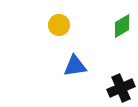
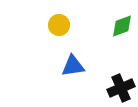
green diamond: rotated 10 degrees clockwise
blue triangle: moved 2 px left
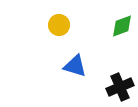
blue triangle: moved 2 px right; rotated 25 degrees clockwise
black cross: moved 1 px left, 1 px up
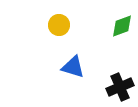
blue triangle: moved 2 px left, 1 px down
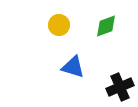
green diamond: moved 16 px left
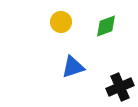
yellow circle: moved 2 px right, 3 px up
blue triangle: rotated 35 degrees counterclockwise
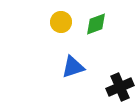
green diamond: moved 10 px left, 2 px up
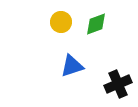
blue triangle: moved 1 px left, 1 px up
black cross: moved 2 px left, 3 px up
